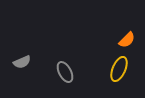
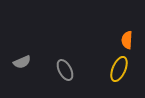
orange semicircle: rotated 138 degrees clockwise
gray ellipse: moved 2 px up
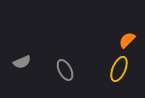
orange semicircle: rotated 42 degrees clockwise
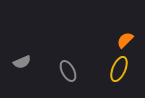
orange semicircle: moved 2 px left
gray ellipse: moved 3 px right, 1 px down
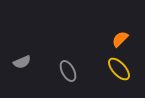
orange semicircle: moved 5 px left, 1 px up
yellow ellipse: rotated 65 degrees counterclockwise
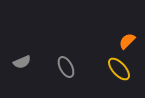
orange semicircle: moved 7 px right, 2 px down
gray ellipse: moved 2 px left, 4 px up
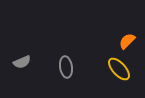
gray ellipse: rotated 20 degrees clockwise
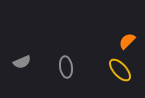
yellow ellipse: moved 1 px right, 1 px down
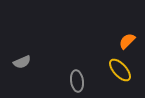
gray ellipse: moved 11 px right, 14 px down
